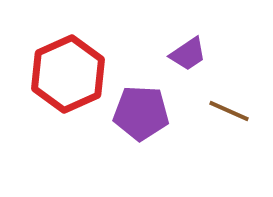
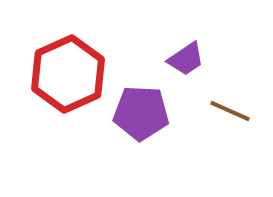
purple trapezoid: moved 2 px left, 5 px down
brown line: moved 1 px right
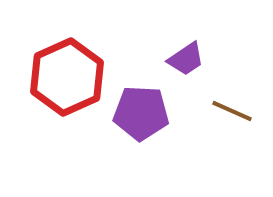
red hexagon: moved 1 px left, 3 px down
brown line: moved 2 px right
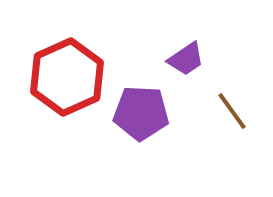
brown line: rotated 30 degrees clockwise
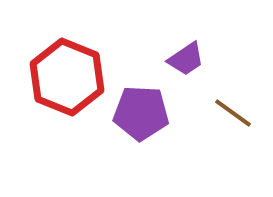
red hexagon: rotated 14 degrees counterclockwise
brown line: moved 1 px right, 2 px down; rotated 18 degrees counterclockwise
